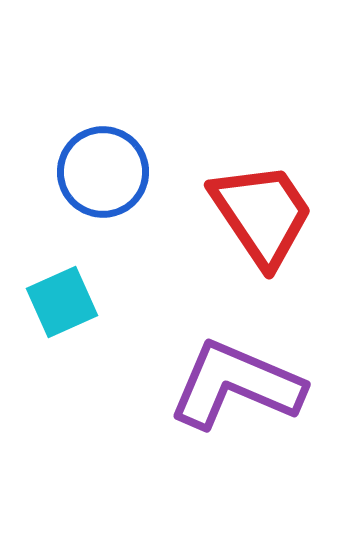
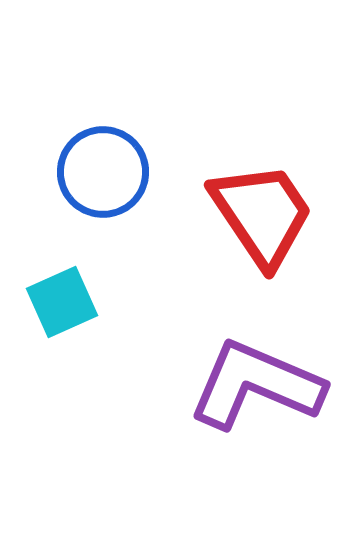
purple L-shape: moved 20 px right
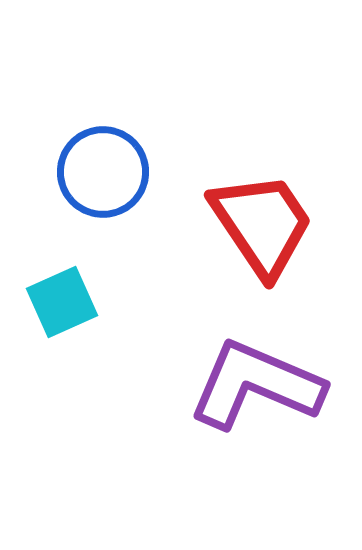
red trapezoid: moved 10 px down
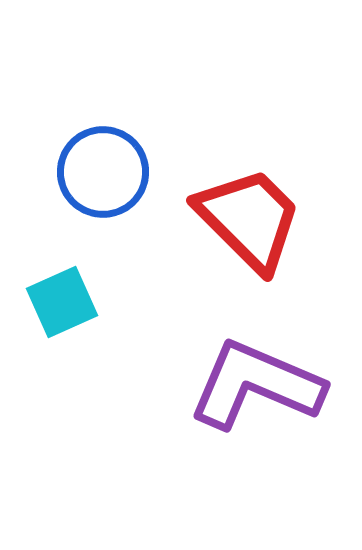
red trapezoid: moved 13 px left, 5 px up; rotated 11 degrees counterclockwise
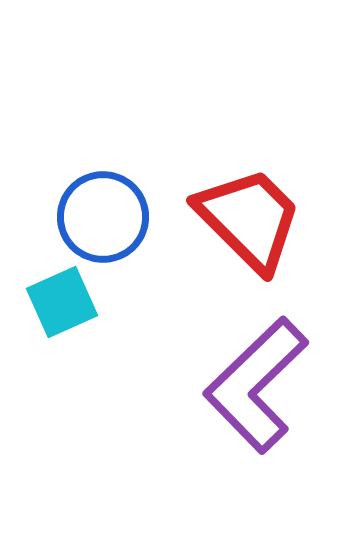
blue circle: moved 45 px down
purple L-shape: rotated 67 degrees counterclockwise
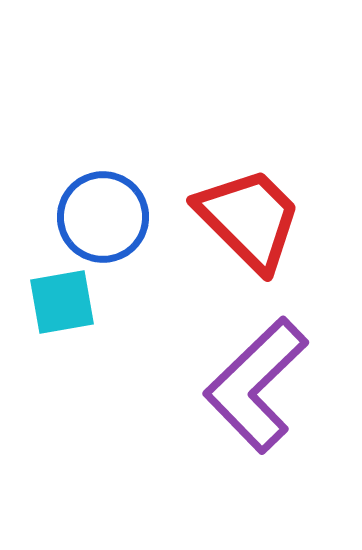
cyan square: rotated 14 degrees clockwise
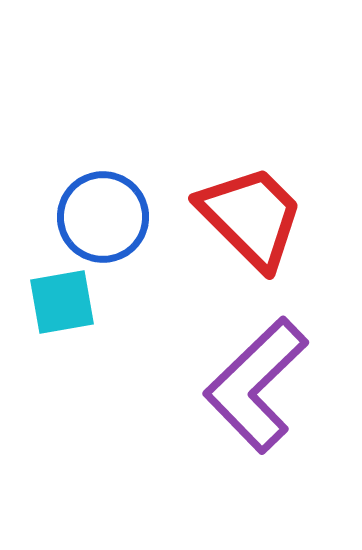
red trapezoid: moved 2 px right, 2 px up
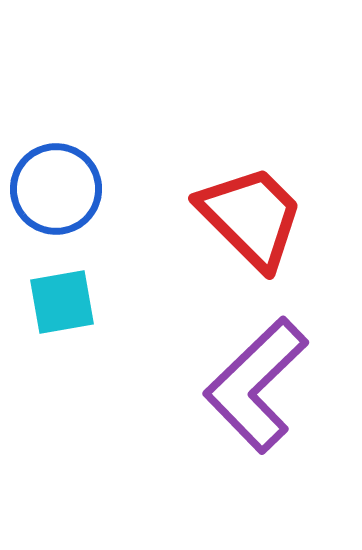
blue circle: moved 47 px left, 28 px up
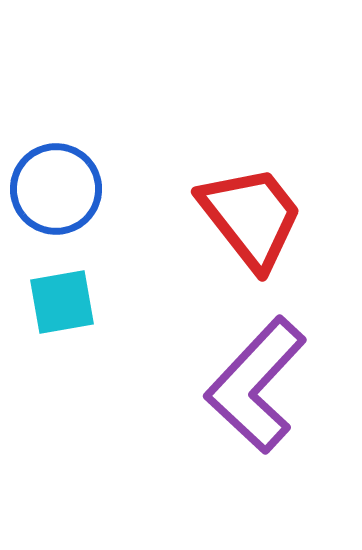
red trapezoid: rotated 7 degrees clockwise
purple L-shape: rotated 3 degrees counterclockwise
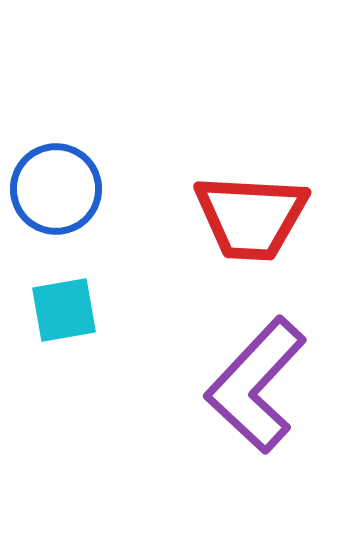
red trapezoid: rotated 131 degrees clockwise
cyan square: moved 2 px right, 8 px down
